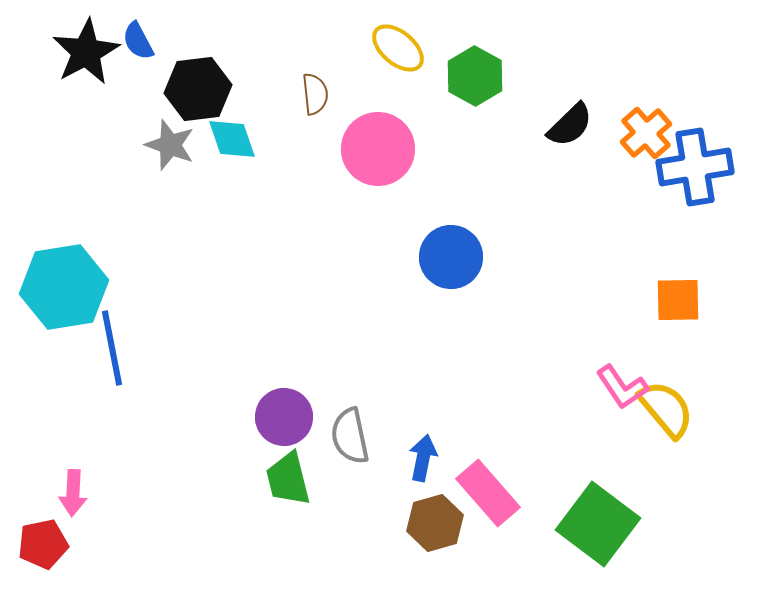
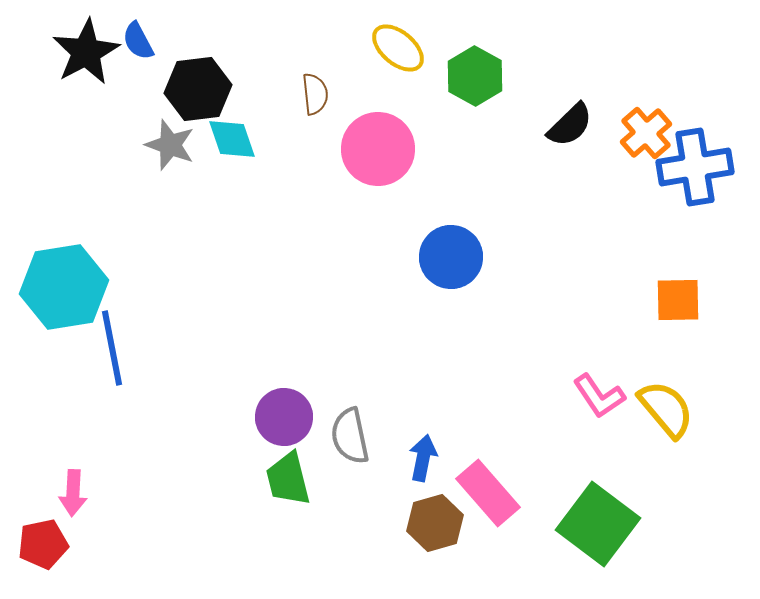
pink L-shape: moved 23 px left, 9 px down
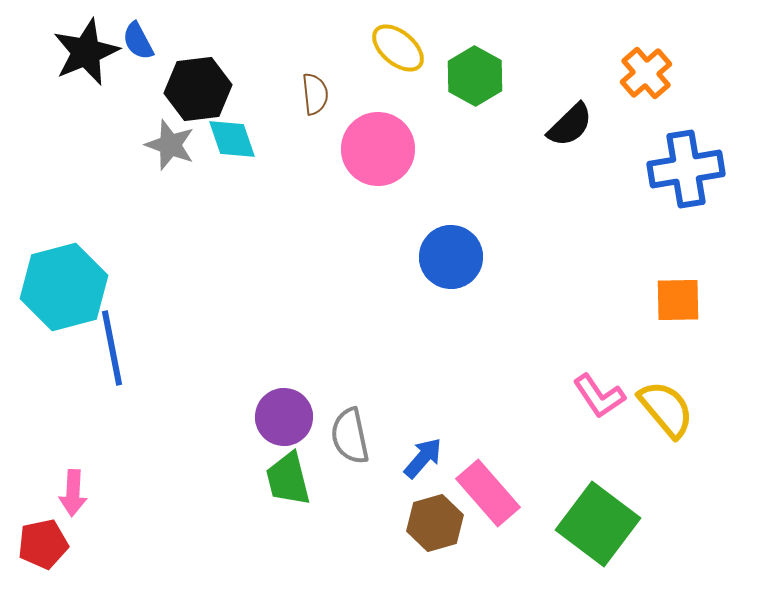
black star: rotated 6 degrees clockwise
orange cross: moved 60 px up
blue cross: moved 9 px left, 2 px down
cyan hexagon: rotated 6 degrees counterclockwise
blue arrow: rotated 30 degrees clockwise
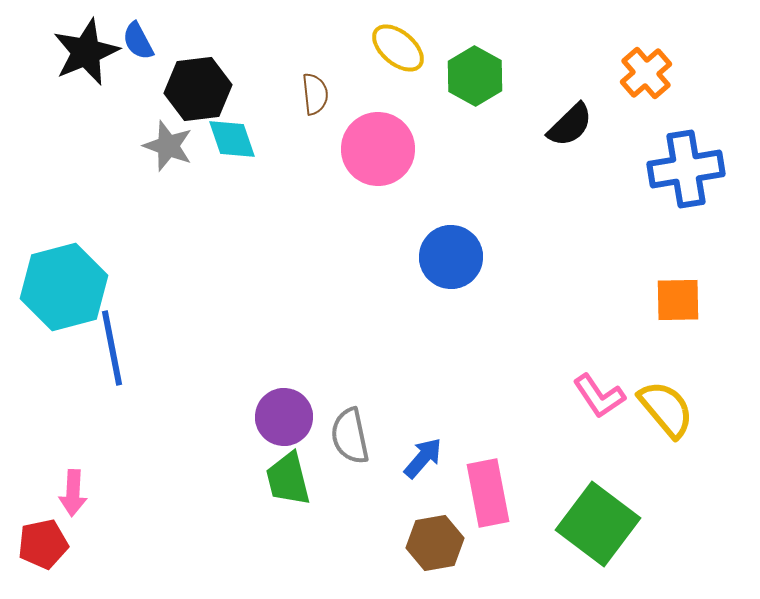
gray star: moved 2 px left, 1 px down
pink rectangle: rotated 30 degrees clockwise
brown hexagon: moved 20 px down; rotated 6 degrees clockwise
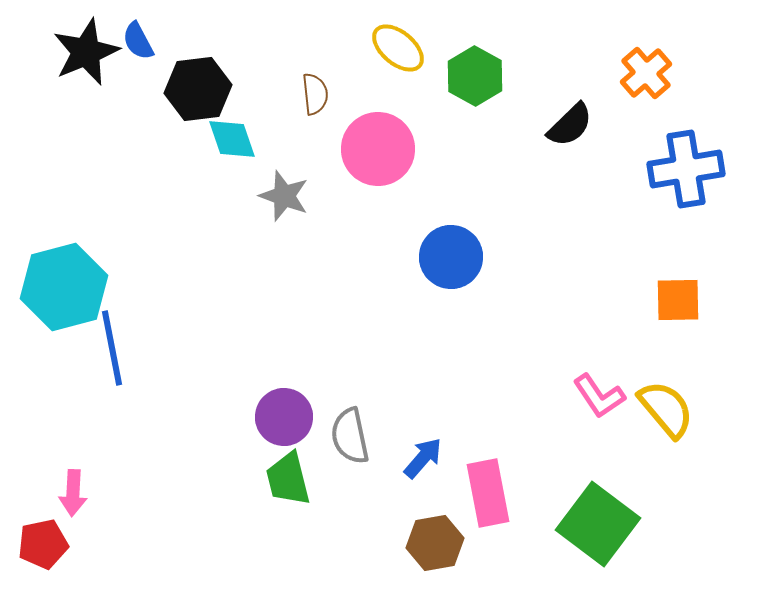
gray star: moved 116 px right, 50 px down
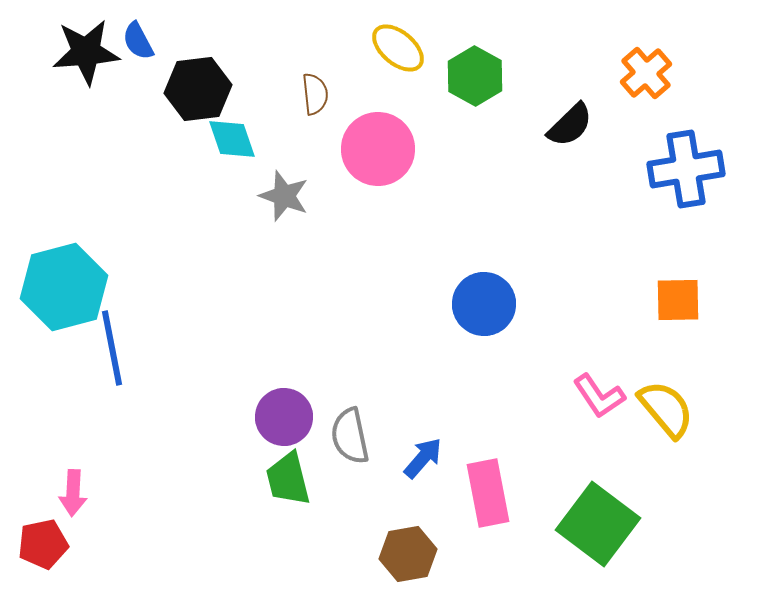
black star: rotated 18 degrees clockwise
blue circle: moved 33 px right, 47 px down
brown hexagon: moved 27 px left, 11 px down
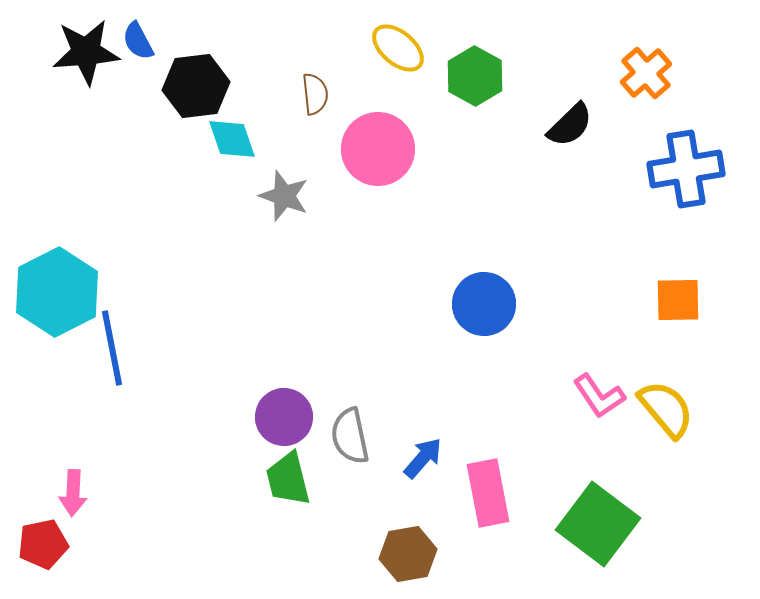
black hexagon: moved 2 px left, 3 px up
cyan hexagon: moved 7 px left, 5 px down; rotated 12 degrees counterclockwise
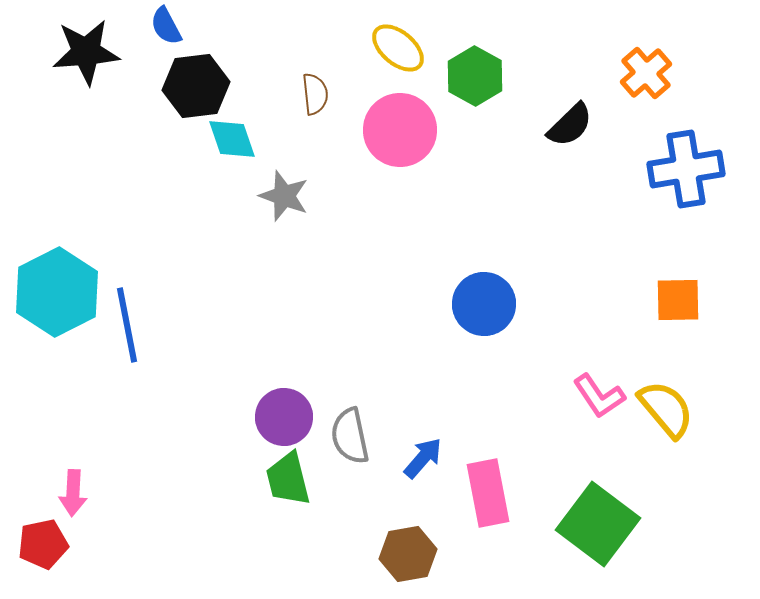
blue semicircle: moved 28 px right, 15 px up
pink circle: moved 22 px right, 19 px up
blue line: moved 15 px right, 23 px up
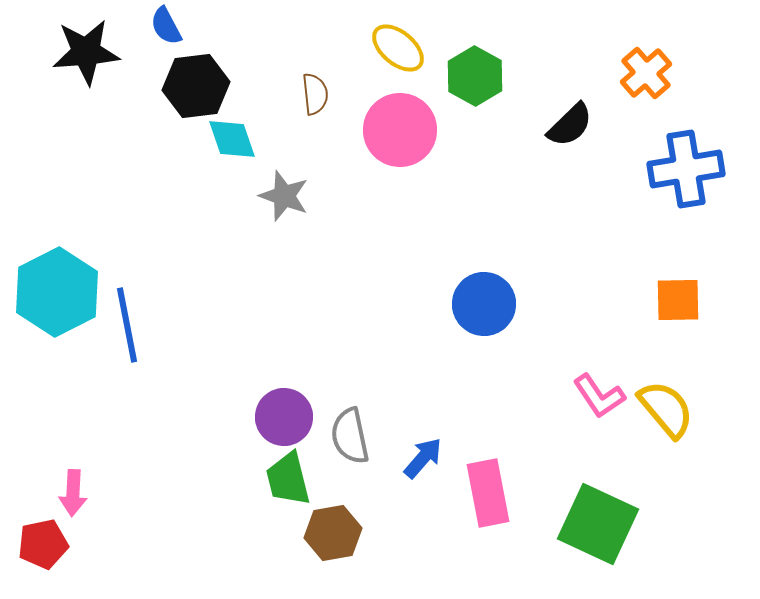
green square: rotated 12 degrees counterclockwise
brown hexagon: moved 75 px left, 21 px up
